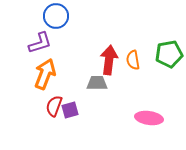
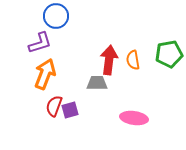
pink ellipse: moved 15 px left
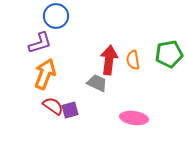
gray trapezoid: rotated 25 degrees clockwise
red semicircle: moved 1 px left; rotated 105 degrees clockwise
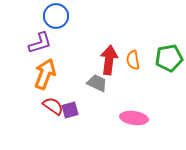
green pentagon: moved 4 px down
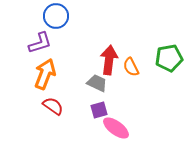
orange semicircle: moved 2 px left, 7 px down; rotated 18 degrees counterclockwise
purple square: moved 29 px right
pink ellipse: moved 18 px left, 10 px down; rotated 28 degrees clockwise
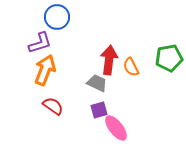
blue circle: moved 1 px right, 1 px down
orange arrow: moved 4 px up
pink ellipse: rotated 16 degrees clockwise
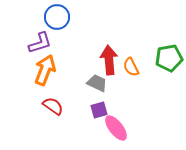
red arrow: rotated 12 degrees counterclockwise
